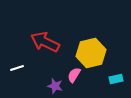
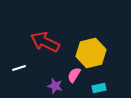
white line: moved 2 px right
cyan rectangle: moved 17 px left, 9 px down
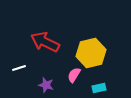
purple star: moved 9 px left, 1 px up
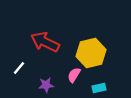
white line: rotated 32 degrees counterclockwise
purple star: rotated 21 degrees counterclockwise
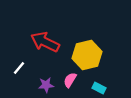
yellow hexagon: moved 4 px left, 2 px down
pink semicircle: moved 4 px left, 5 px down
cyan rectangle: rotated 40 degrees clockwise
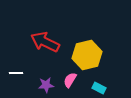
white line: moved 3 px left, 5 px down; rotated 48 degrees clockwise
